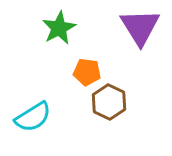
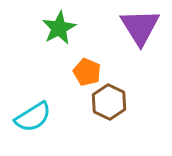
orange pentagon: rotated 16 degrees clockwise
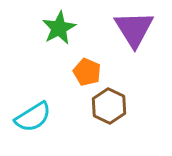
purple triangle: moved 6 px left, 2 px down
brown hexagon: moved 4 px down
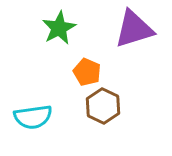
purple triangle: rotated 45 degrees clockwise
brown hexagon: moved 6 px left
cyan semicircle: rotated 24 degrees clockwise
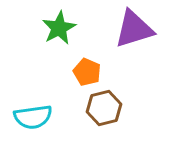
brown hexagon: moved 1 px right, 2 px down; rotated 20 degrees clockwise
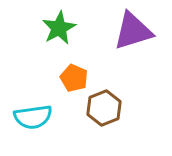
purple triangle: moved 1 px left, 2 px down
orange pentagon: moved 13 px left, 6 px down
brown hexagon: rotated 8 degrees counterclockwise
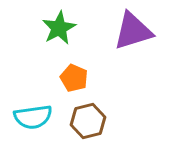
brown hexagon: moved 16 px left, 13 px down; rotated 8 degrees clockwise
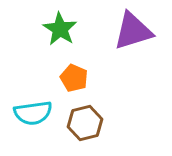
green star: moved 1 px right, 1 px down; rotated 12 degrees counterclockwise
cyan semicircle: moved 4 px up
brown hexagon: moved 3 px left, 2 px down
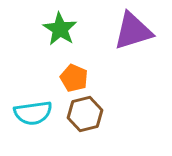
brown hexagon: moved 9 px up
